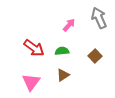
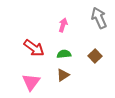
pink arrow: moved 6 px left; rotated 24 degrees counterclockwise
green semicircle: moved 2 px right, 3 px down
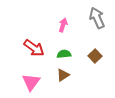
gray arrow: moved 2 px left
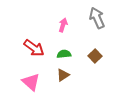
pink triangle: rotated 24 degrees counterclockwise
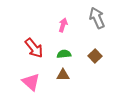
red arrow: rotated 15 degrees clockwise
brown triangle: rotated 32 degrees clockwise
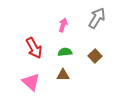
gray arrow: rotated 55 degrees clockwise
red arrow: rotated 10 degrees clockwise
green semicircle: moved 1 px right, 2 px up
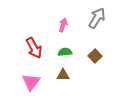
pink triangle: rotated 24 degrees clockwise
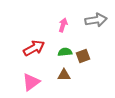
gray arrow: moved 1 px left, 2 px down; rotated 50 degrees clockwise
red arrow: rotated 90 degrees counterclockwise
brown square: moved 12 px left; rotated 24 degrees clockwise
brown triangle: moved 1 px right
pink triangle: rotated 18 degrees clockwise
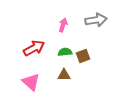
pink triangle: rotated 42 degrees counterclockwise
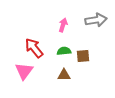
red arrow: rotated 100 degrees counterclockwise
green semicircle: moved 1 px left, 1 px up
brown square: rotated 16 degrees clockwise
pink triangle: moved 7 px left, 11 px up; rotated 24 degrees clockwise
